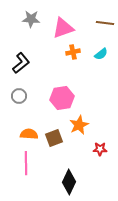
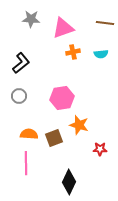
cyan semicircle: rotated 32 degrees clockwise
orange star: rotated 30 degrees counterclockwise
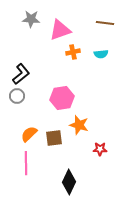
pink triangle: moved 3 px left, 2 px down
black L-shape: moved 11 px down
gray circle: moved 2 px left
orange semicircle: rotated 48 degrees counterclockwise
brown square: rotated 12 degrees clockwise
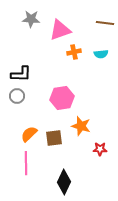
orange cross: moved 1 px right
black L-shape: rotated 40 degrees clockwise
orange star: moved 2 px right, 1 px down
black diamond: moved 5 px left
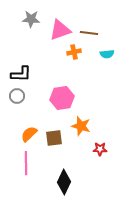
brown line: moved 16 px left, 10 px down
cyan semicircle: moved 6 px right
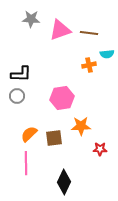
orange cross: moved 15 px right, 13 px down
orange star: rotated 18 degrees counterclockwise
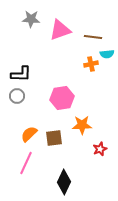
brown line: moved 4 px right, 4 px down
orange cross: moved 2 px right, 1 px up
orange star: moved 1 px right, 1 px up
red star: rotated 24 degrees counterclockwise
pink line: rotated 25 degrees clockwise
